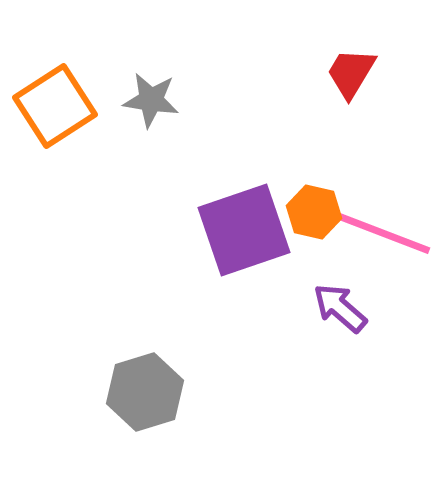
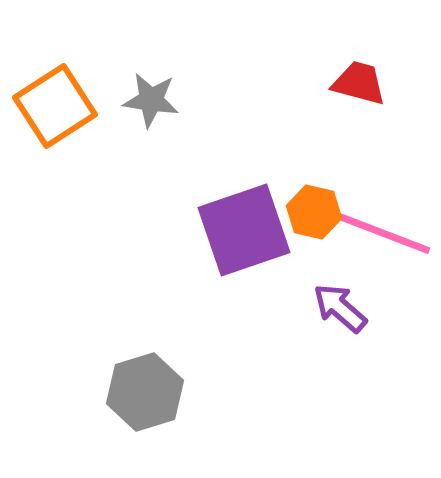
red trapezoid: moved 8 px right, 10 px down; rotated 74 degrees clockwise
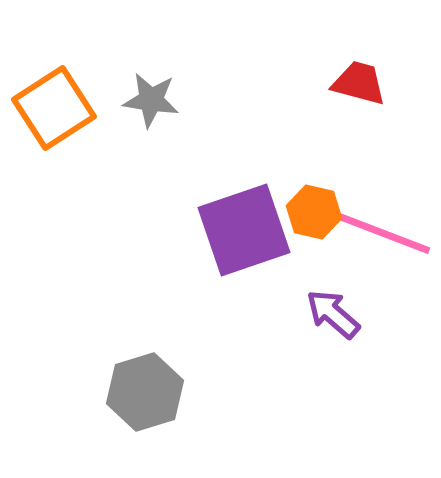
orange square: moved 1 px left, 2 px down
purple arrow: moved 7 px left, 6 px down
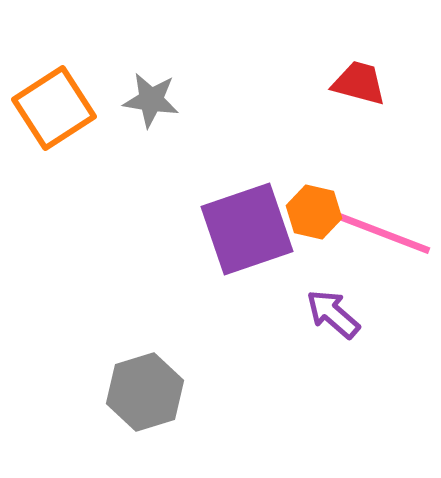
purple square: moved 3 px right, 1 px up
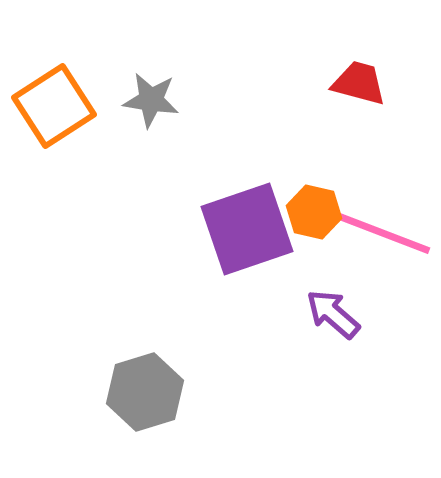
orange square: moved 2 px up
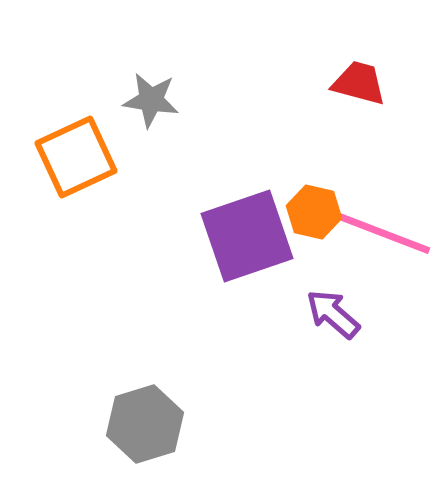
orange square: moved 22 px right, 51 px down; rotated 8 degrees clockwise
purple square: moved 7 px down
gray hexagon: moved 32 px down
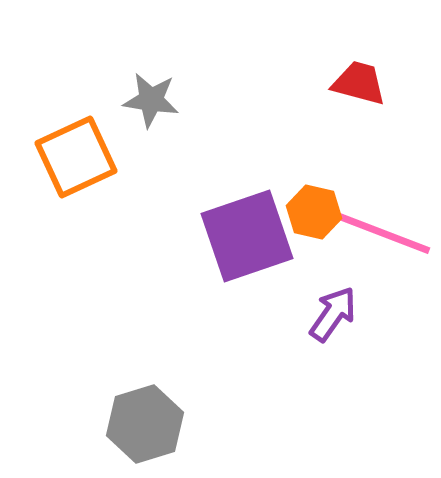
purple arrow: rotated 84 degrees clockwise
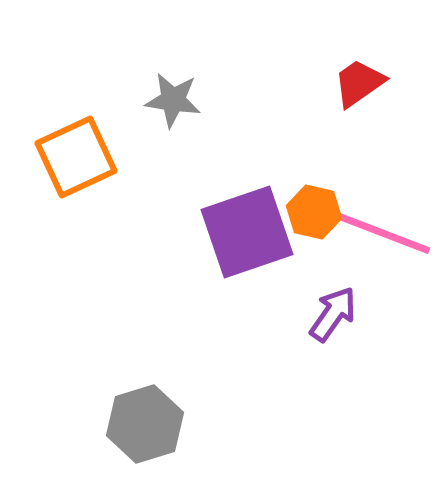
red trapezoid: rotated 50 degrees counterclockwise
gray star: moved 22 px right
purple square: moved 4 px up
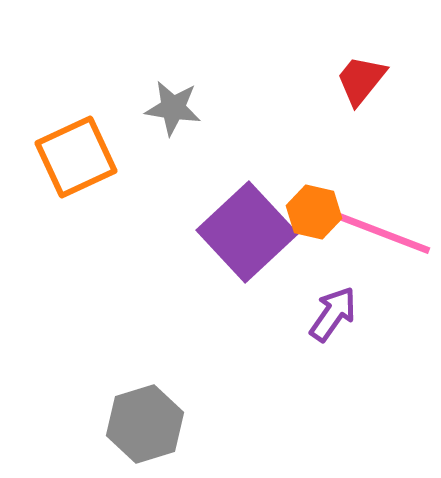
red trapezoid: moved 2 px right, 3 px up; rotated 16 degrees counterclockwise
gray star: moved 8 px down
purple square: rotated 24 degrees counterclockwise
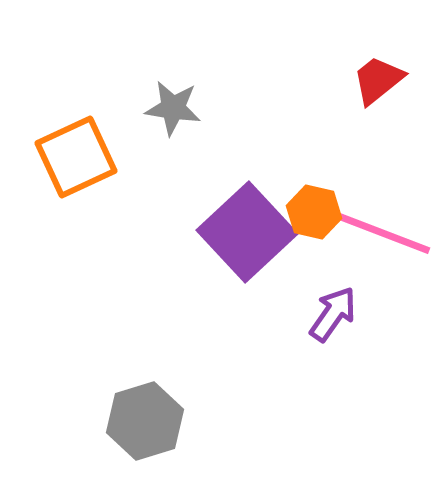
red trapezoid: moved 17 px right; rotated 12 degrees clockwise
gray hexagon: moved 3 px up
